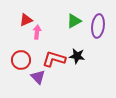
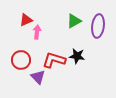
red L-shape: moved 1 px down
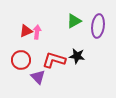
red triangle: moved 11 px down
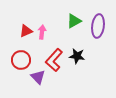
pink arrow: moved 5 px right
red L-shape: rotated 65 degrees counterclockwise
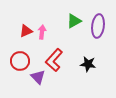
black star: moved 11 px right, 8 px down
red circle: moved 1 px left, 1 px down
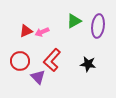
pink arrow: rotated 120 degrees counterclockwise
red L-shape: moved 2 px left
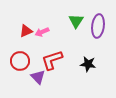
green triangle: moved 2 px right; rotated 28 degrees counterclockwise
red L-shape: rotated 30 degrees clockwise
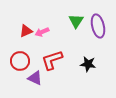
purple ellipse: rotated 20 degrees counterclockwise
purple triangle: moved 3 px left, 1 px down; rotated 21 degrees counterclockwise
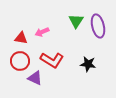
red triangle: moved 5 px left, 7 px down; rotated 32 degrees clockwise
red L-shape: rotated 130 degrees counterclockwise
